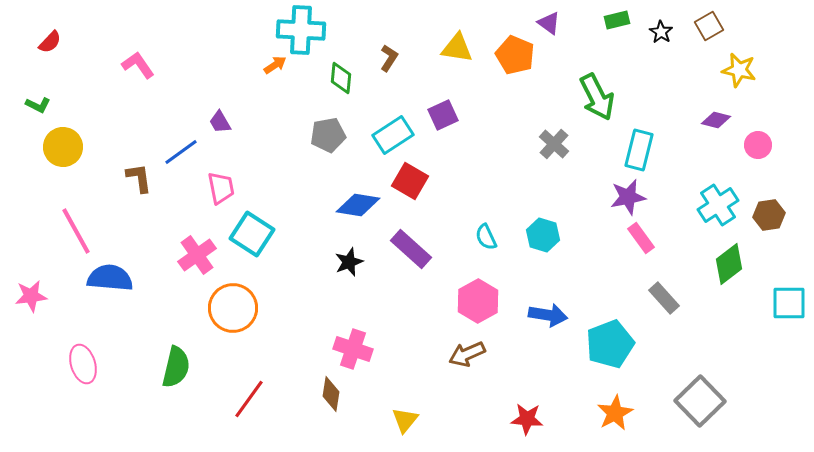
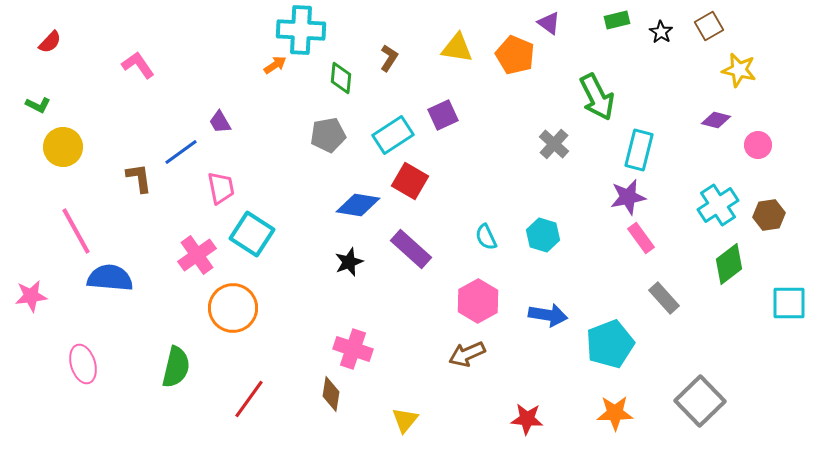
orange star at (615, 413): rotated 27 degrees clockwise
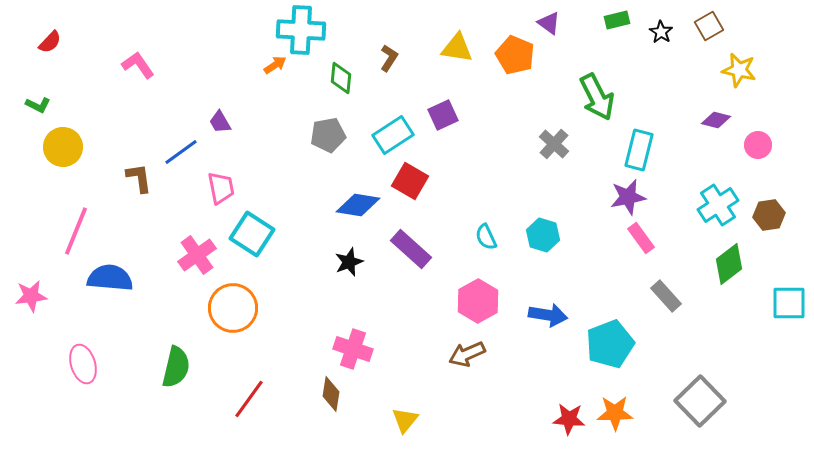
pink line at (76, 231): rotated 51 degrees clockwise
gray rectangle at (664, 298): moved 2 px right, 2 px up
red star at (527, 419): moved 42 px right
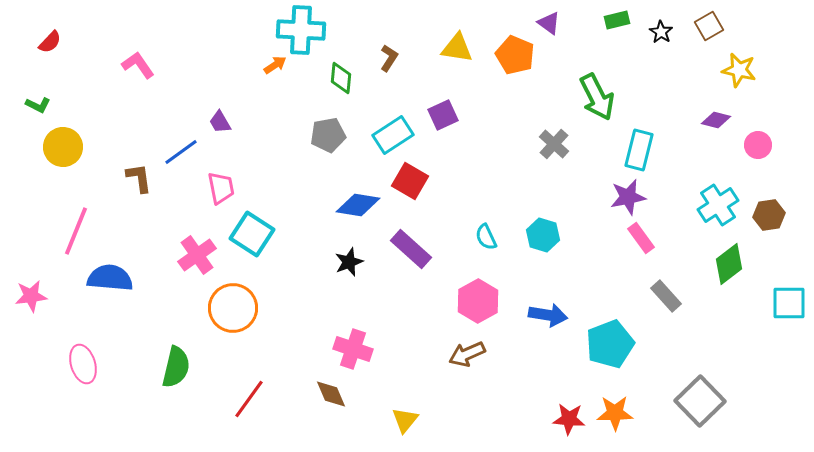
brown diamond at (331, 394): rotated 32 degrees counterclockwise
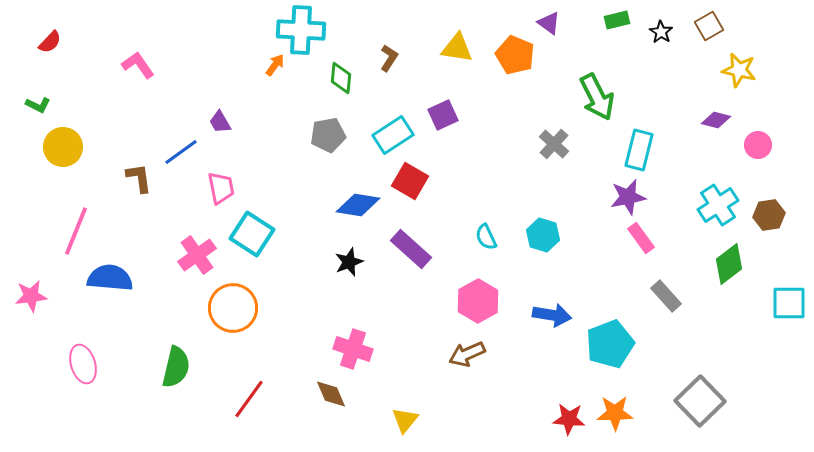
orange arrow at (275, 65): rotated 20 degrees counterclockwise
blue arrow at (548, 315): moved 4 px right
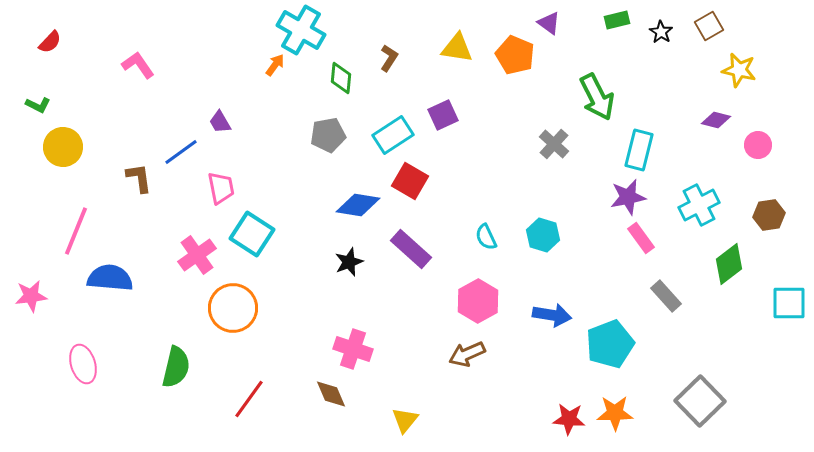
cyan cross at (301, 30): rotated 27 degrees clockwise
cyan cross at (718, 205): moved 19 px left; rotated 6 degrees clockwise
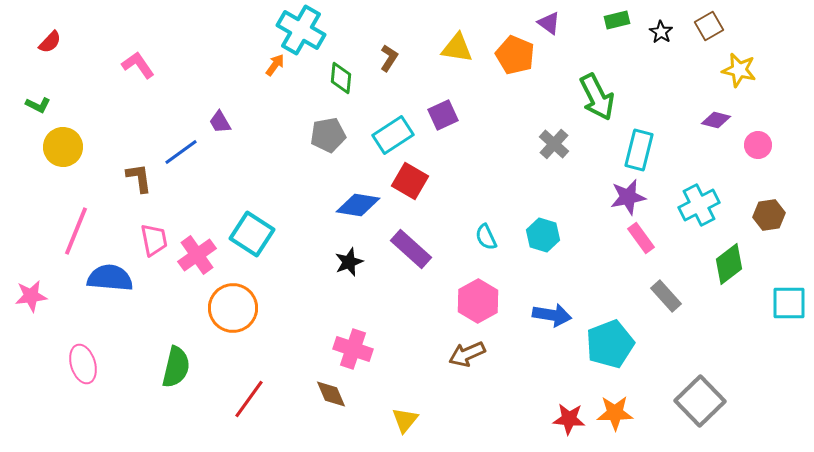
pink trapezoid at (221, 188): moved 67 px left, 52 px down
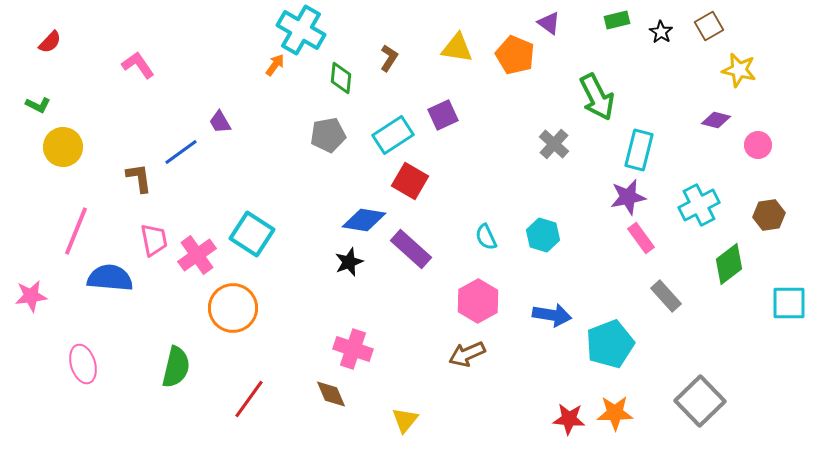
blue diamond at (358, 205): moved 6 px right, 15 px down
